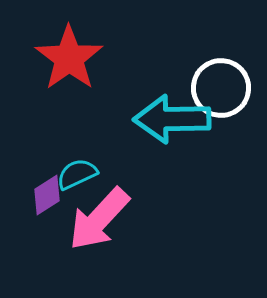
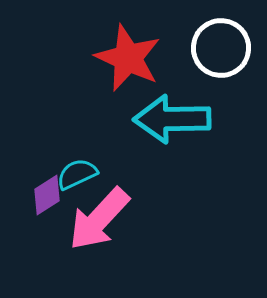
red star: moved 59 px right; rotated 12 degrees counterclockwise
white circle: moved 40 px up
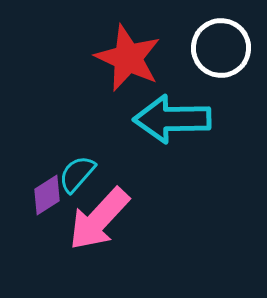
cyan semicircle: rotated 24 degrees counterclockwise
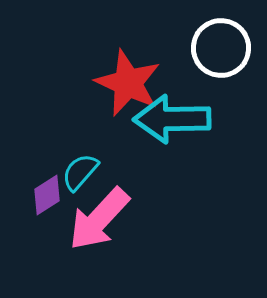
red star: moved 25 px down
cyan semicircle: moved 3 px right, 2 px up
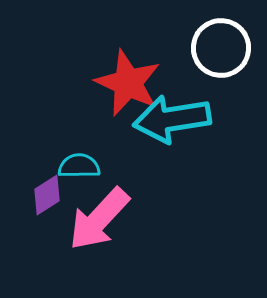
cyan arrow: rotated 8 degrees counterclockwise
cyan semicircle: moved 1 px left, 6 px up; rotated 48 degrees clockwise
